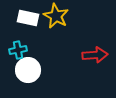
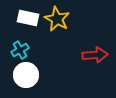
yellow star: moved 1 px right, 3 px down
cyan cross: moved 2 px right; rotated 18 degrees counterclockwise
white circle: moved 2 px left, 5 px down
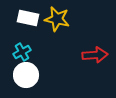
yellow star: rotated 15 degrees counterclockwise
cyan cross: moved 2 px right, 2 px down
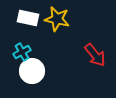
red arrow: rotated 55 degrees clockwise
white circle: moved 6 px right, 4 px up
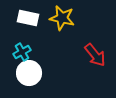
yellow star: moved 5 px right, 1 px up
white circle: moved 3 px left, 2 px down
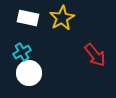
yellow star: rotated 30 degrees clockwise
